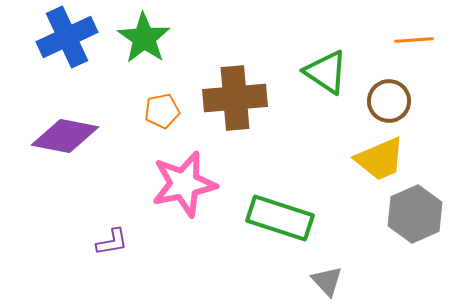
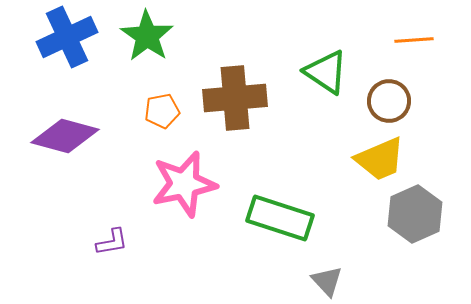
green star: moved 3 px right, 2 px up
purple diamond: rotated 4 degrees clockwise
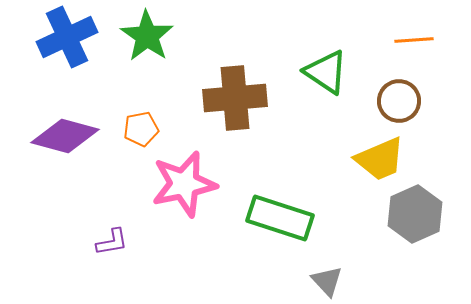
brown circle: moved 10 px right
orange pentagon: moved 21 px left, 18 px down
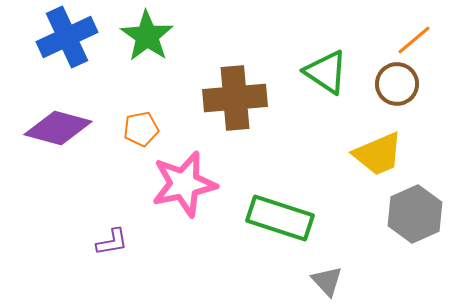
orange line: rotated 36 degrees counterclockwise
brown circle: moved 2 px left, 17 px up
purple diamond: moved 7 px left, 8 px up
yellow trapezoid: moved 2 px left, 5 px up
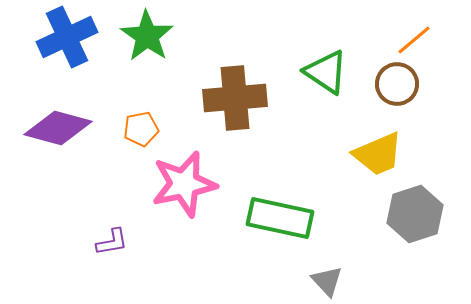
gray hexagon: rotated 6 degrees clockwise
green rectangle: rotated 6 degrees counterclockwise
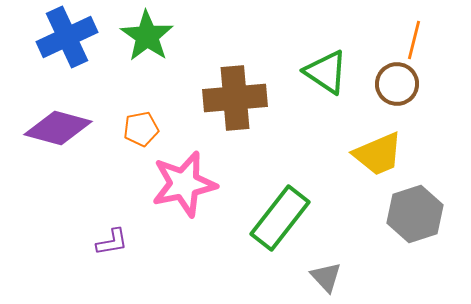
orange line: rotated 36 degrees counterclockwise
green rectangle: rotated 64 degrees counterclockwise
gray triangle: moved 1 px left, 4 px up
